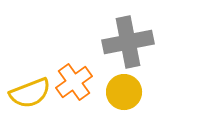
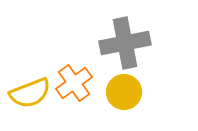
gray cross: moved 3 px left, 1 px down
orange cross: moved 1 px down
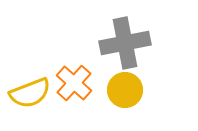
orange cross: rotated 12 degrees counterclockwise
yellow circle: moved 1 px right, 2 px up
